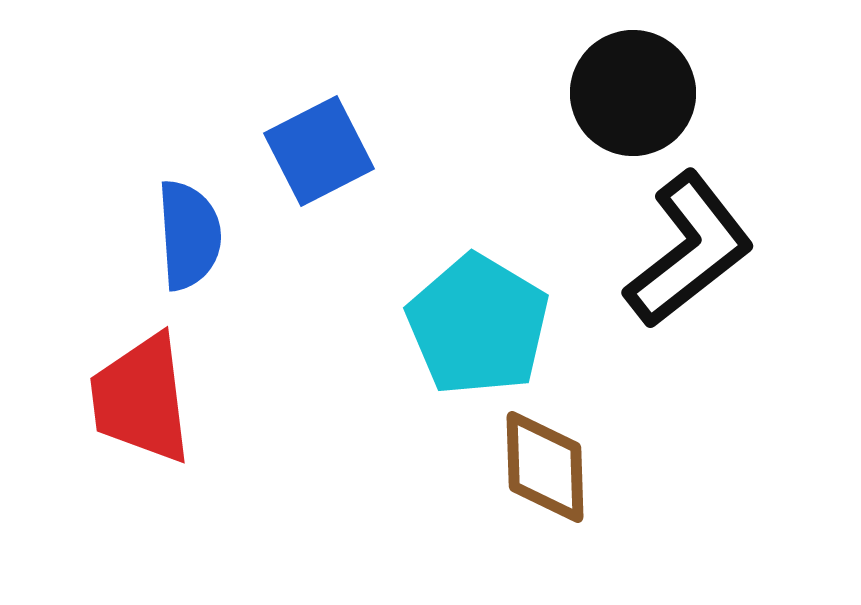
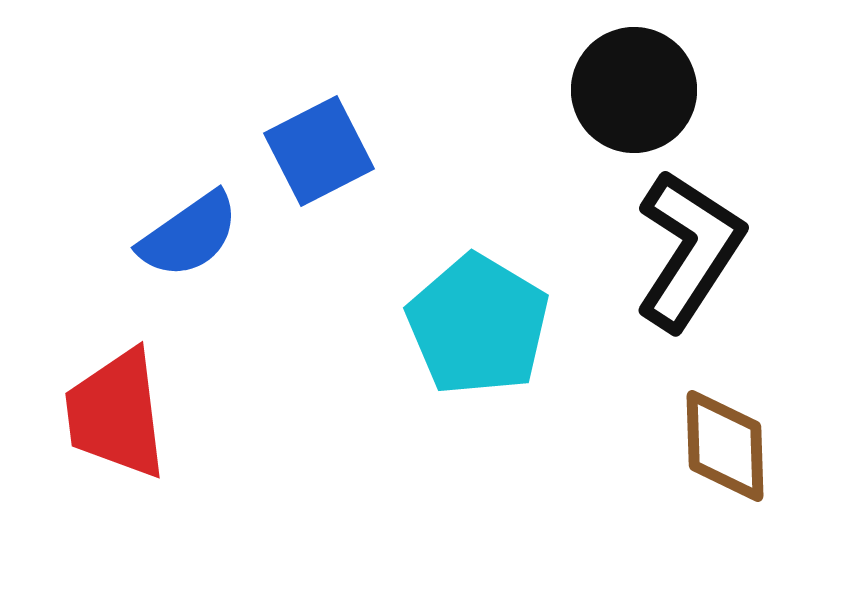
black circle: moved 1 px right, 3 px up
blue semicircle: rotated 59 degrees clockwise
black L-shape: rotated 19 degrees counterclockwise
red trapezoid: moved 25 px left, 15 px down
brown diamond: moved 180 px right, 21 px up
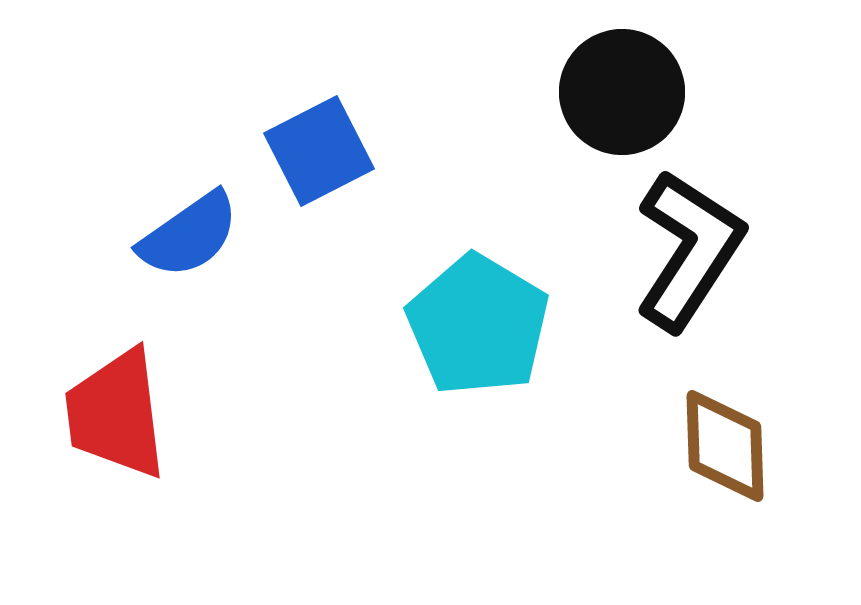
black circle: moved 12 px left, 2 px down
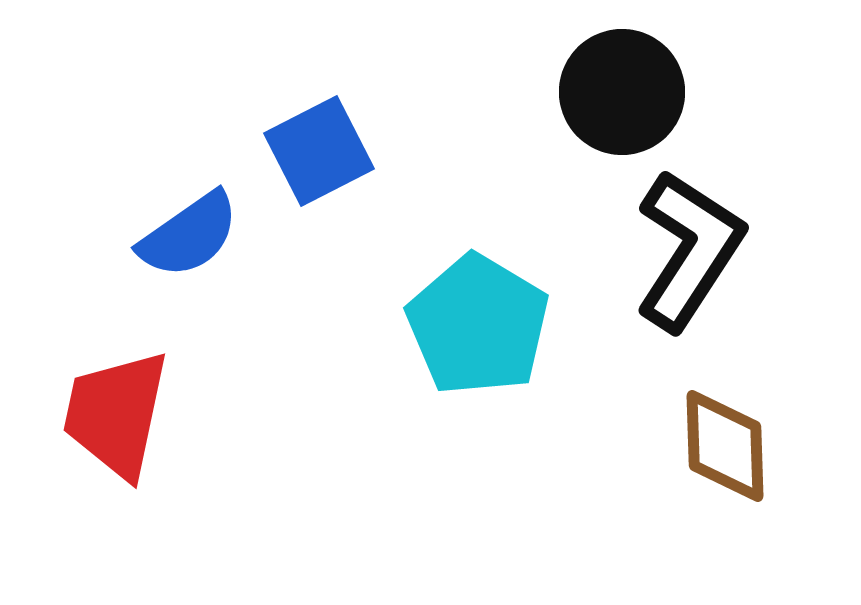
red trapezoid: rotated 19 degrees clockwise
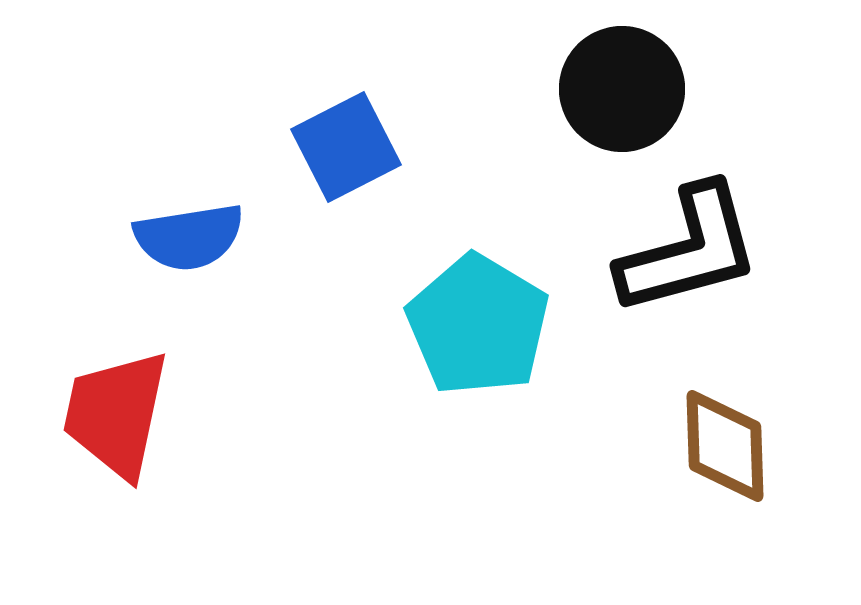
black circle: moved 3 px up
blue square: moved 27 px right, 4 px up
blue semicircle: moved 2 px down; rotated 26 degrees clockwise
black L-shape: rotated 42 degrees clockwise
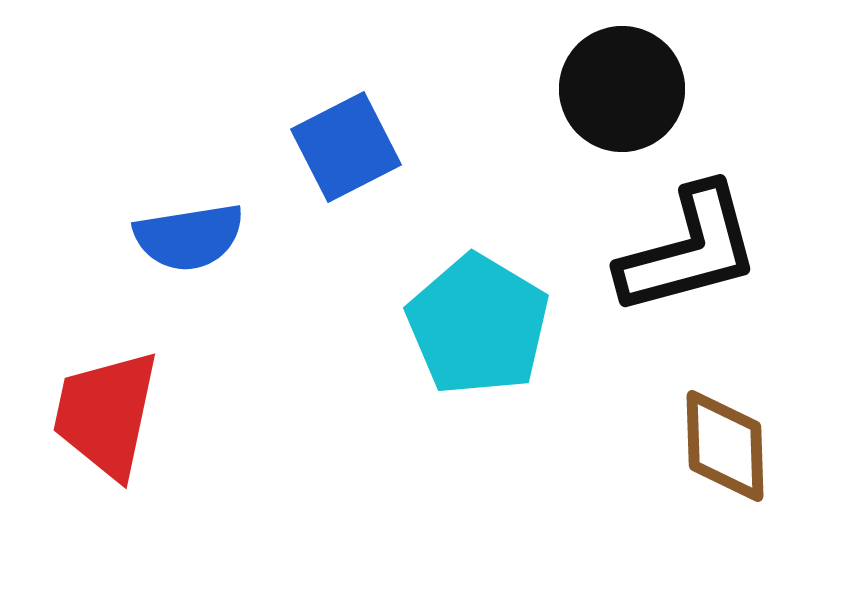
red trapezoid: moved 10 px left
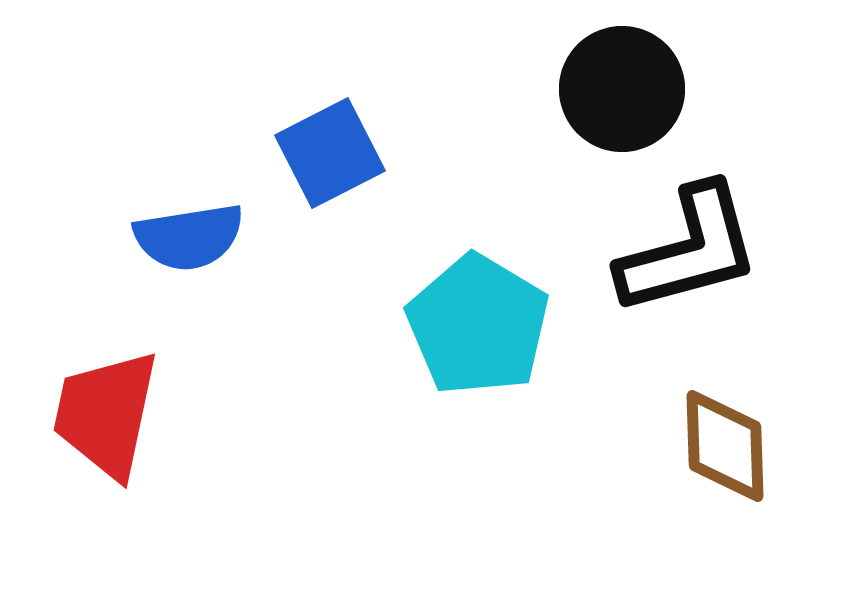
blue square: moved 16 px left, 6 px down
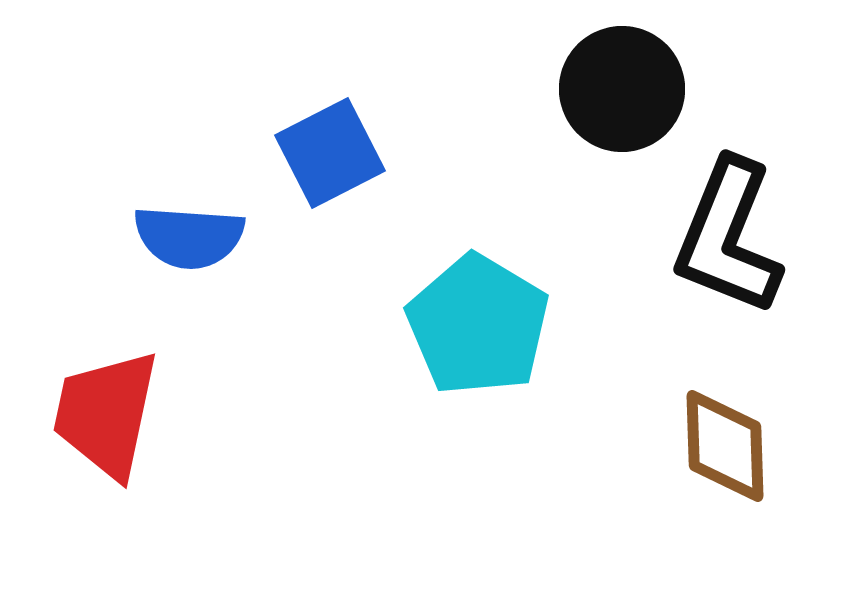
blue semicircle: rotated 13 degrees clockwise
black L-shape: moved 39 px right, 13 px up; rotated 127 degrees clockwise
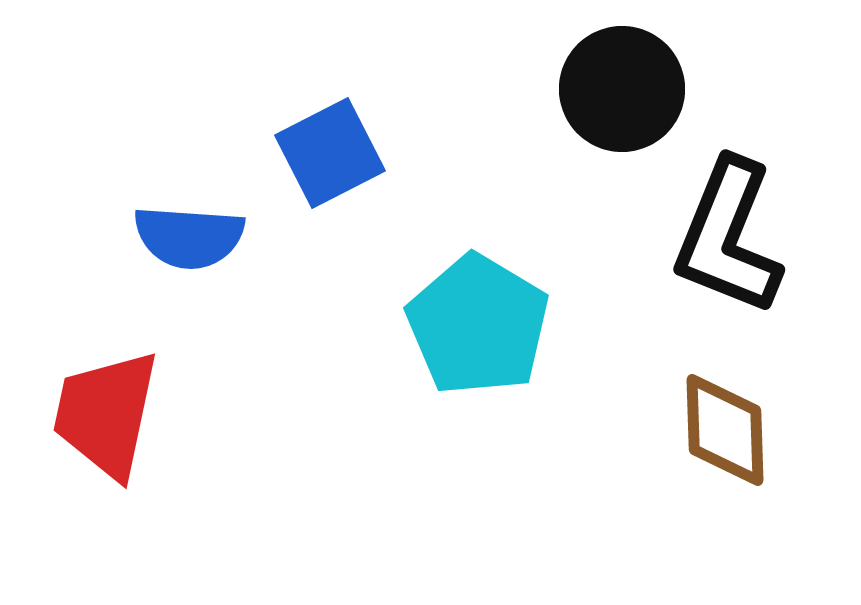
brown diamond: moved 16 px up
